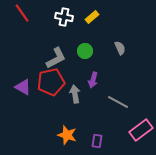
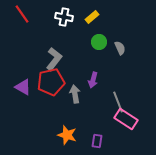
red line: moved 1 px down
green circle: moved 14 px right, 9 px up
gray L-shape: moved 2 px left, 1 px down; rotated 25 degrees counterclockwise
gray line: rotated 40 degrees clockwise
pink rectangle: moved 15 px left, 11 px up; rotated 70 degrees clockwise
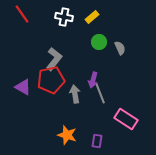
red pentagon: moved 2 px up
gray line: moved 18 px left, 9 px up
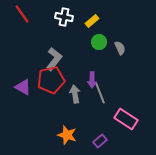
yellow rectangle: moved 4 px down
purple arrow: moved 1 px left; rotated 14 degrees counterclockwise
purple rectangle: moved 3 px right; rotated 40 degrees clockwise
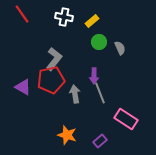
purple arrow: moved 2 px right, 4 px up
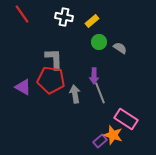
gray semicircle: rotated 32 degrees counterclockwise
gray L-shape: rotated 40 degrees counterclockwise
red pentagon: rotated 20 degrees clockwise
orange star: moved 46 px right
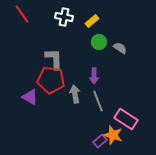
purple triangle: moved 7 px right, 10 px down
gray line: moved 2 px left, 8 px down
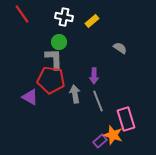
green circle: moved 40 px left
pink rectangle: rotated 40 degrees clockwise
